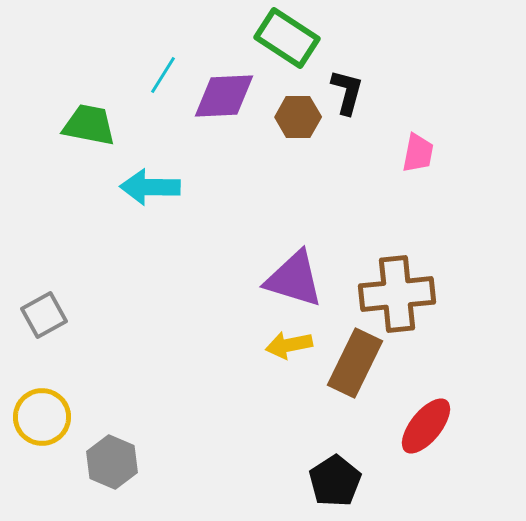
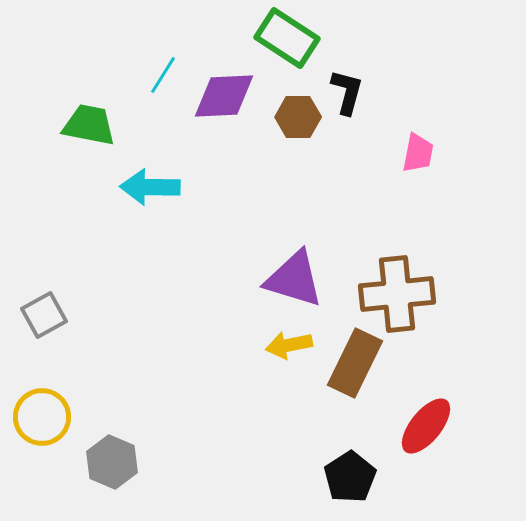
black pentagon: moved 15 px right, 4 px up
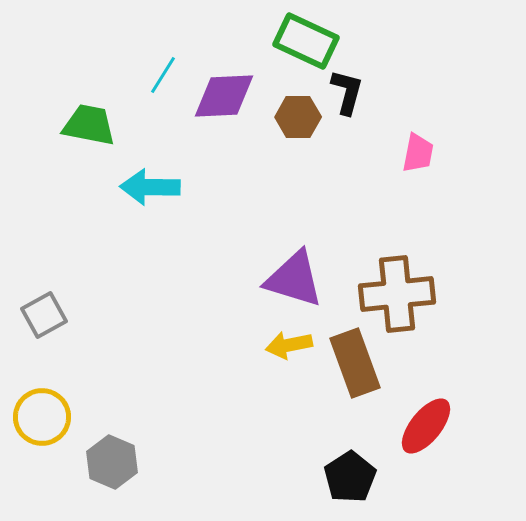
green rectangle: moved 19 px right, 3 px down; rotated 8 degrees counterclockwise
brown rectangle: rotated 46 degrees counterclockwise
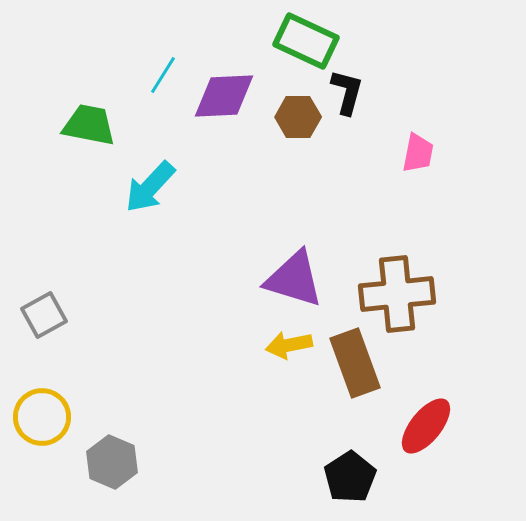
cyan arrow: rotated 48 degrees counterclockwise
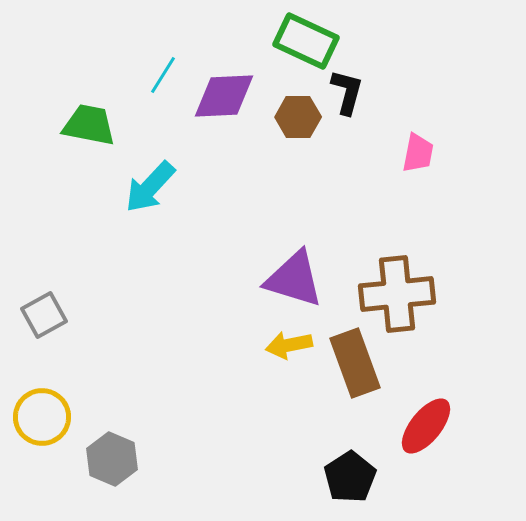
gray hexagon: moved 3 px up
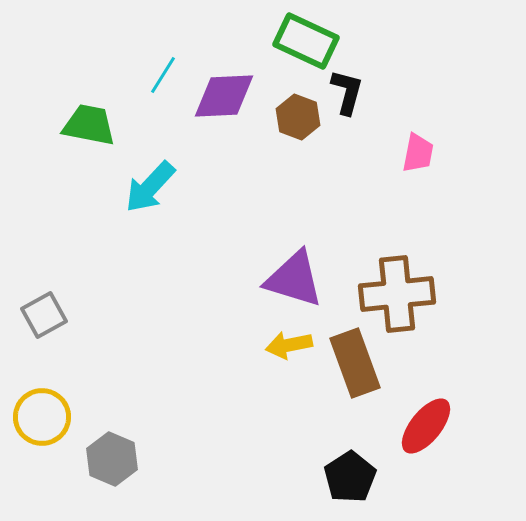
brown hexagon: rotated 21 degrees clockwise
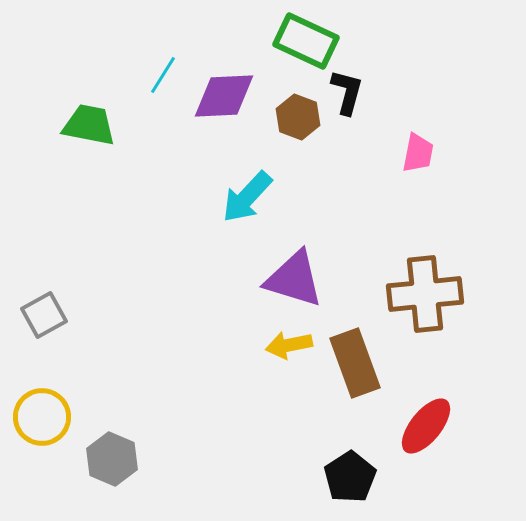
cyan arrow: moved 97 px right, 10 px down
brown cross: moved 28 px right
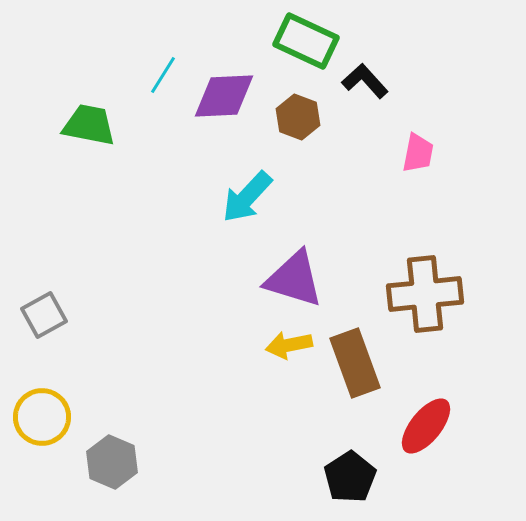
black L-shape: moved 18 px right, 11 px up; rotated 57 degrees counterclockwise
gray hexagon: moved 3 px down
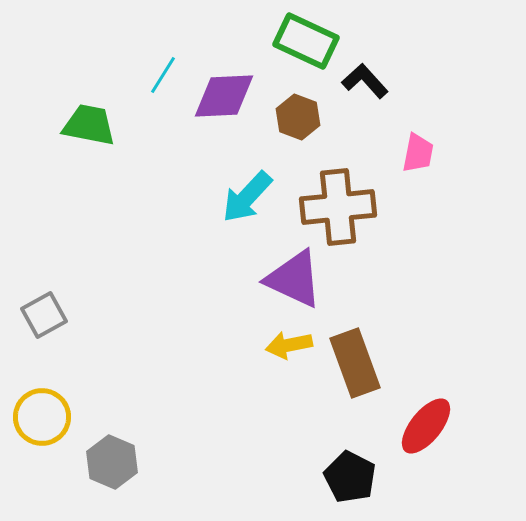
purple triangle: rotated 8 degrees clockwise
brown cross: moved 87 px left, 87 px up
black pentagon: rotated 12 degrees counterclockwise
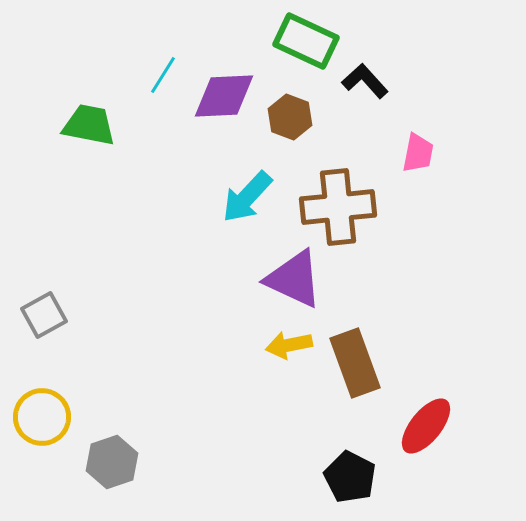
brown hexagon: moved 8 px left
gray hexagon: rotated 18 degrees clockwise
